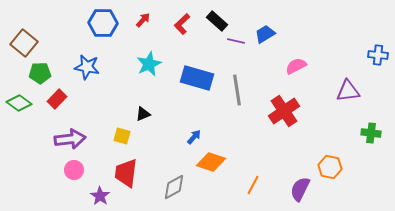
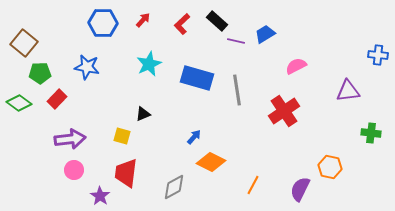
orange diamond: rotated 8 degrees clockwise
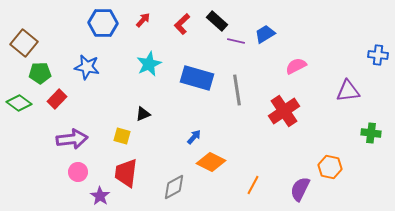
purple arrow: moved 2 px right
pink circle: moved 4 px right, 2 px down
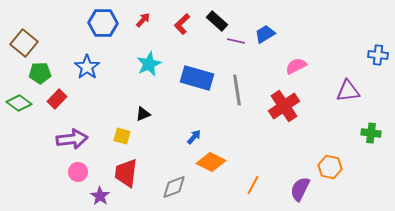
blue star: rotated 25 degrees clockwise
red cross: moved 5 px up
gray diamond: rotated 8 degrees clockwise
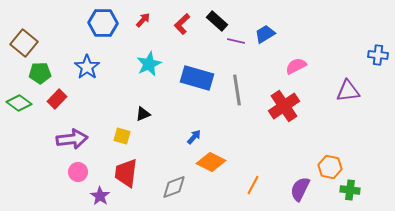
green cross: moved 21 px left, 57 px down
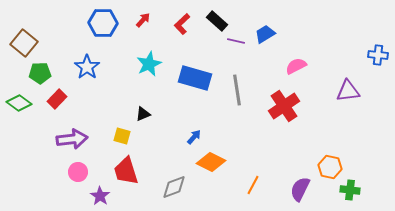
blue rectangle: moved 2 px left
red trapezoid: moved 2 px up; rotated 24 degrees counterclockwise
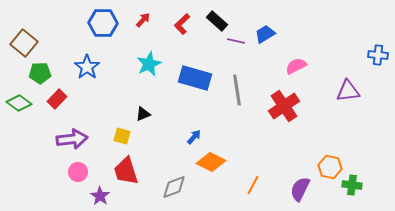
green cross: moved 2 px right, 5 px up
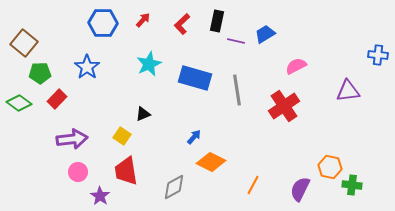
black rectangle: rotated 60 degrees clockwise
yellow square: rotated 18 degrees clockwise
red trapezoid: rotated 8 degrees clockwise
gray diamond: rotated 8 degrees counterclockwise
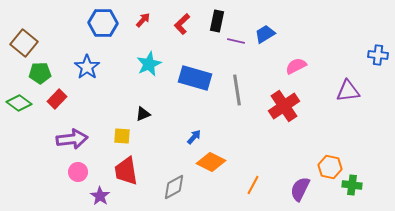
yellow square: rotated 30 degrees counterclockwise
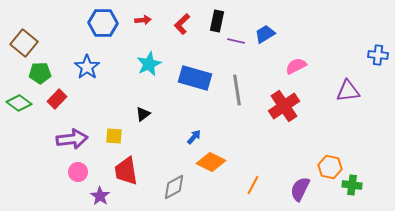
red arrow: rotated 42 degrees clockwise
black triangle: rotated 14 degrees counterclockwise
yellow square: moved 8 px left
